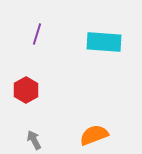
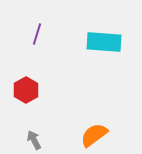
orange semicircle: rotated 16 degrees counterclockwise
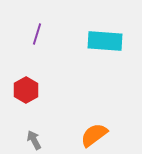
cyan rectangle: moved 1 px right, 1 px up
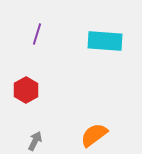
gray arrow: moved 1 px right, 1 px down; rotated 54 degrees clockwise
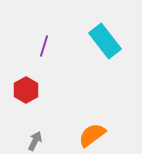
purple line: moved 7 px right, 12 px down
cyan rectangle: rotated 48 degrees clockwise
orange semicircle: moved 2 px left
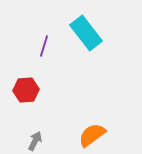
cyan rectangle: moved 19 px left, 8 px up
red hexagon: rotated 25 degrees clockwise
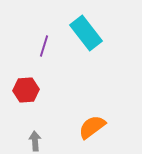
orange semicircle: moved 8 px up
gray arrow: rotated 30 degrees counterclockwise
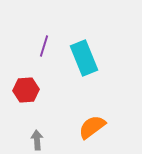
cyan rectangle: moved 2 px left, 25 px down; rotated 16 degrees clockwise
gray arrow: moved 2 px right, 1 px up
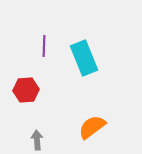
purple line: rotated 15 degrees counterclockwise
